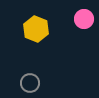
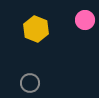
pink circle: moved 1 px right, 1 px down
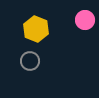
gray circle: moved 22 px up
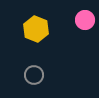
gray circle: moved 4 px right, 14 px down
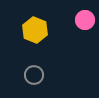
yellow hexagon: moved 1 px left, 1 px down
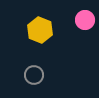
yellow hexagon: moved 5 px right
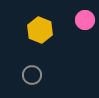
gray circle: moved 2 px left
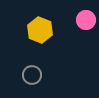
pink circle: moved 1 px right
